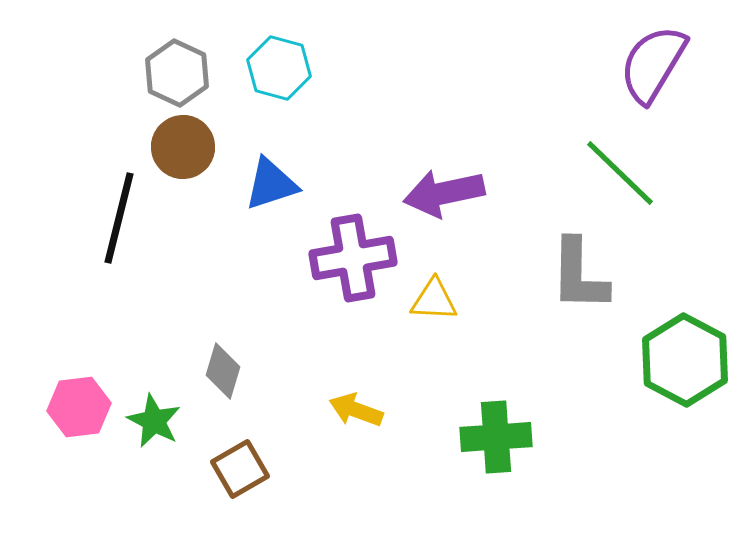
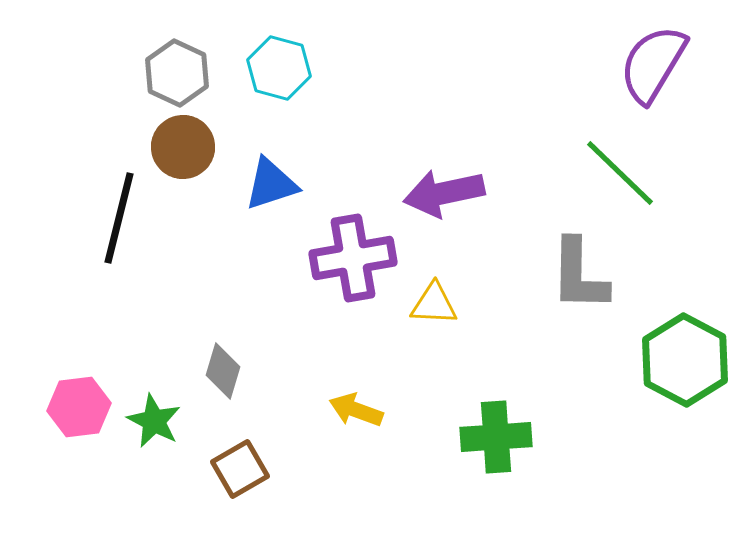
yellow triangle: moved 4 px down
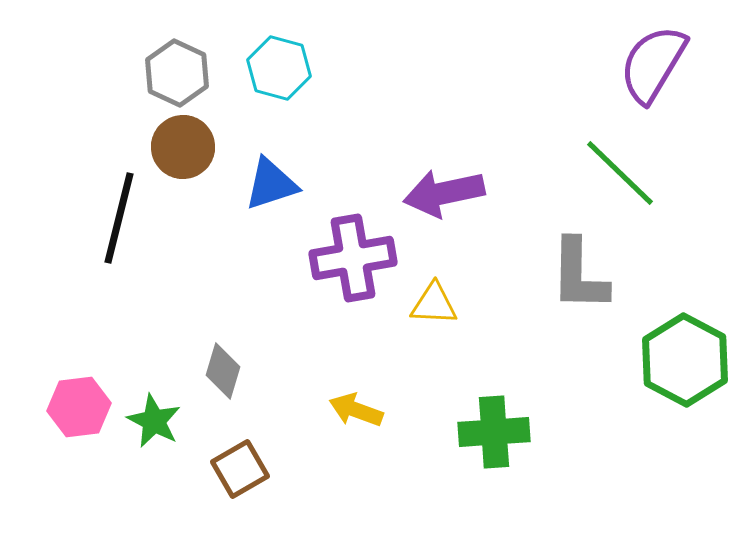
green cross: moved 2 px left, 5 px up
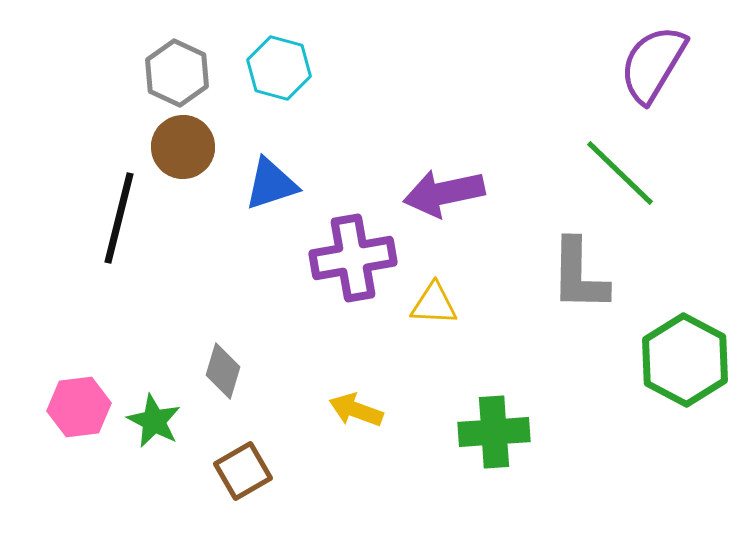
brown square: moved 3 px right, 2 px down
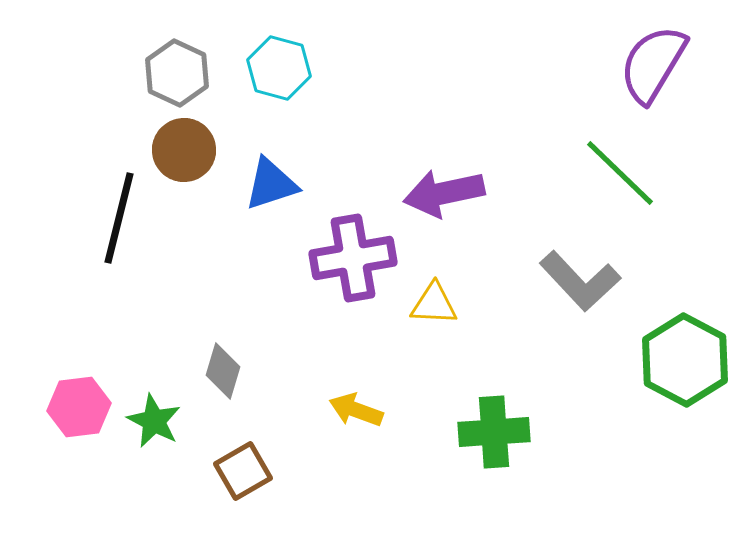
brown circle: moved 1 px right, 3 px down
gray L-shape: moved 1 px right, 6 px down; rotated 44 degrees counterclockwise
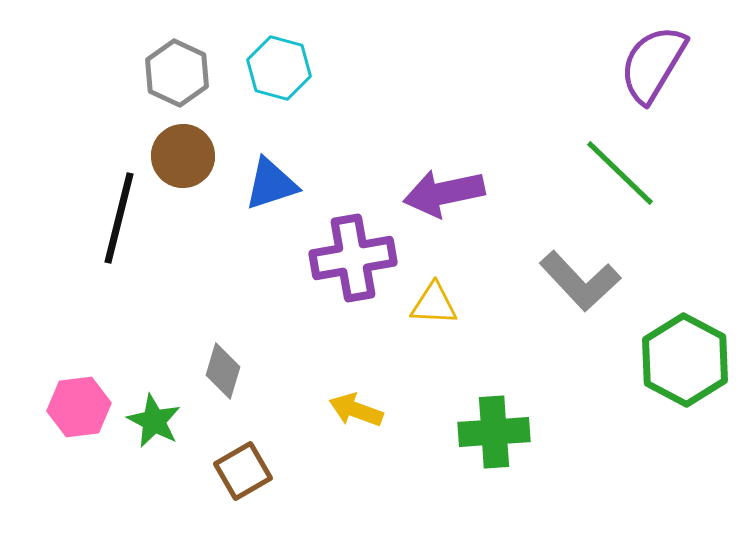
brown circle: moved 1 px left, 6 px down
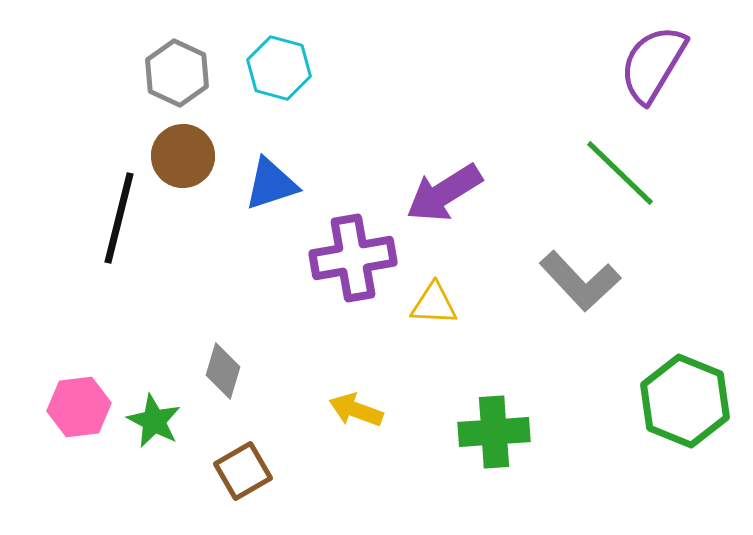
purple arrow: rotated 20 degrees counterclockwise
green hexagon: moved 41 px down; rotated 6 degrees counterclockwise
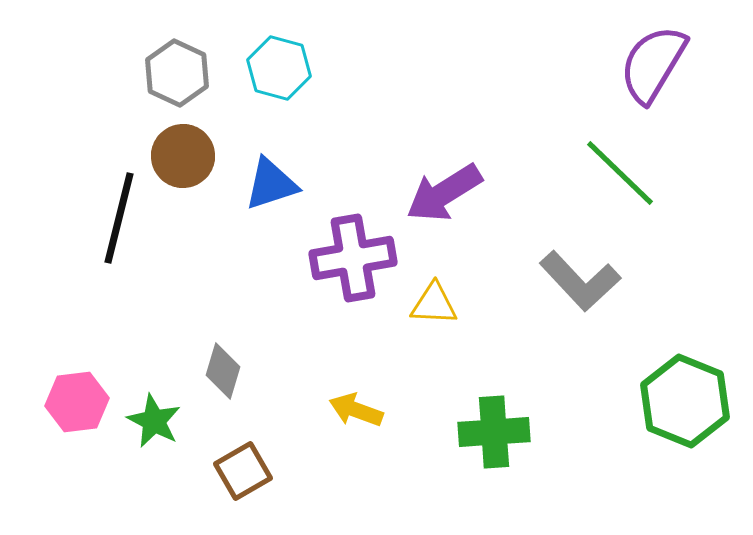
pink hexagon: moved 2 px left, 5 px up
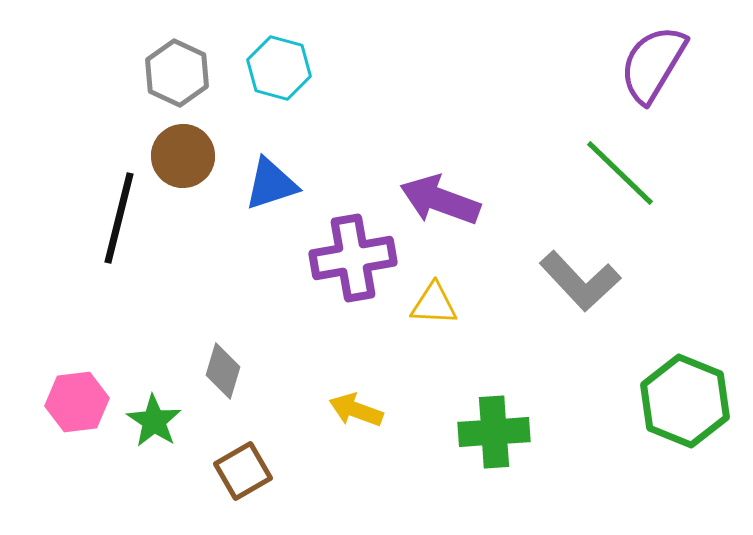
purple arrow: moved 4 px left, 7 px down; rotated 52 degrees clockwise
green star: rotated 6 degrees clockwise
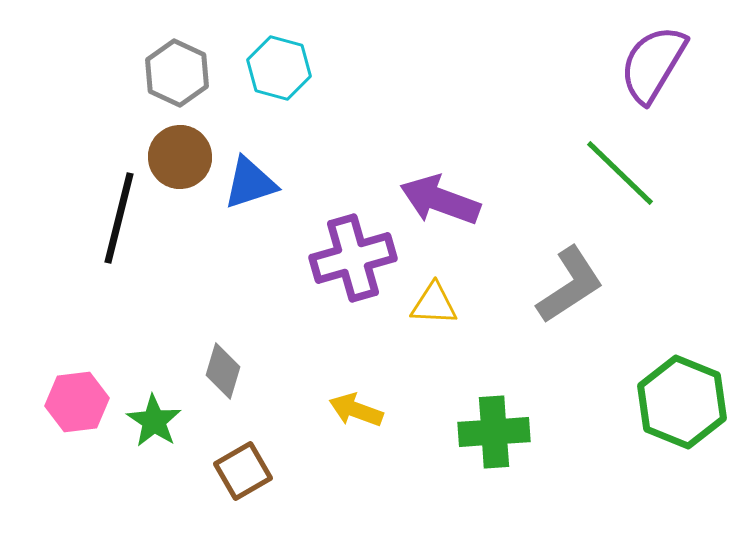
brown circle: moved 3 px left, 1 px down
blue triangle: moved 21 px left, 1 px up
purple cross: rotated 6 degrees counterclockwise
gray L-shape: moved 10 px left, 4 px down; rotated 80 degrees counterclockwise
green hexagon: moved 3 px left, 1 px down
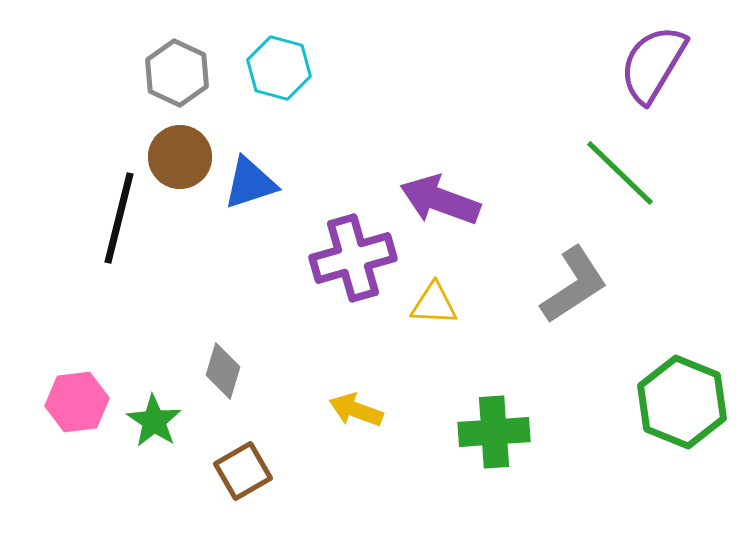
gray L-shape: moved 4 px right
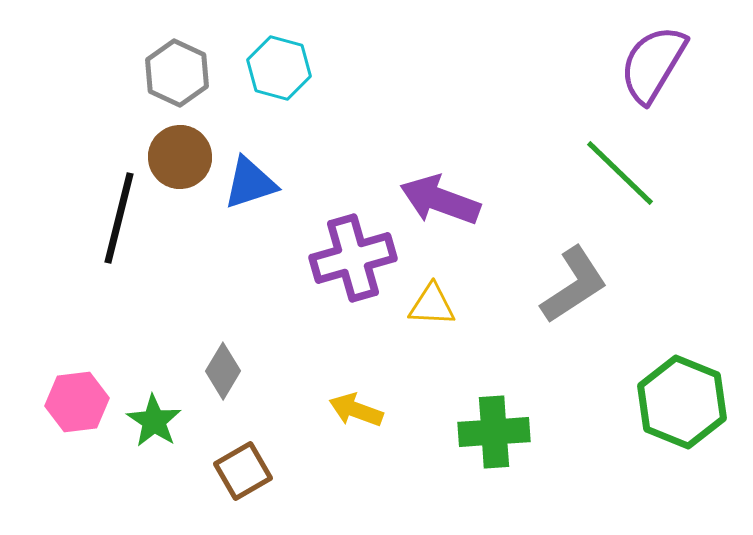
yellow triangle: moved 2 px left, 1 px down
gray diamond: rotated 14 degrees clockwise
